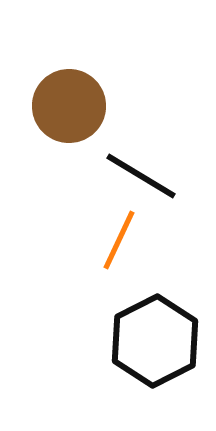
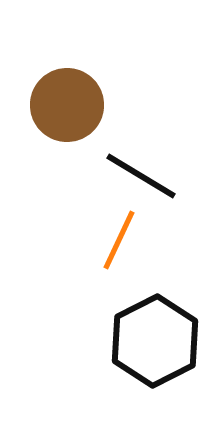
brown circle: moved 2 px left, 1 px up
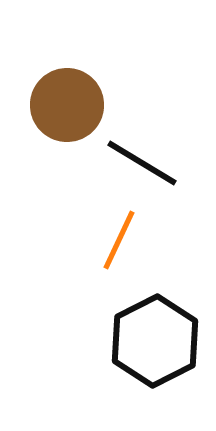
black line: moved 1 px right, 13 px up
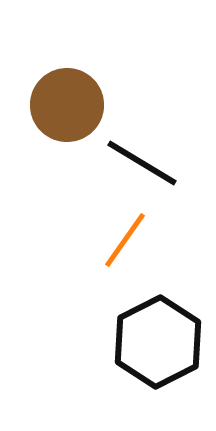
orange line: moved 6 px right; rotated 10 degrees clockwise
black hexagon: moved 3 px right, 1 px down
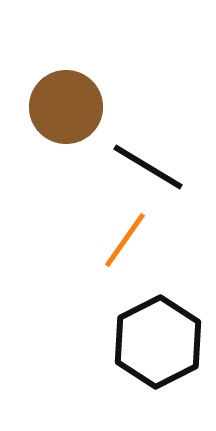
brown circle: moved 1 px left, 2 px down
black line: moved 6 px right, 4 px down
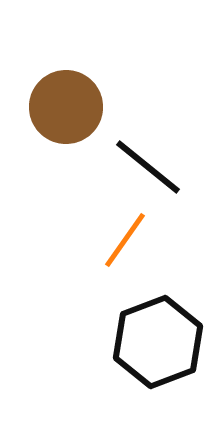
black line: rotated 8 degrees clockwise
black hexagon: rotated 6 degrees clockwise
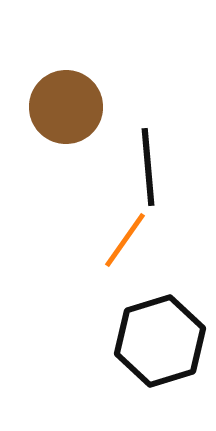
black line: rotated 46 degrees clockwise
black hexagon: moved 2 px right, 1 px up; rotated 4 degrees clockwise
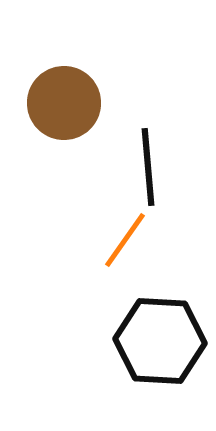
brown circle: moved 2 px left, 4 px up
black hexagon: rotated 20 degrees clockwise
